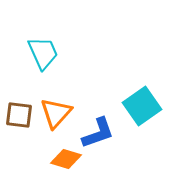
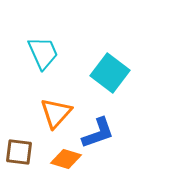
cyan square: moved 32 px left, 33 px up; rotated 18 degrees counterclockwise
brown square: moved 37 px down
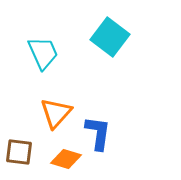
cyan square: moved 36 px up
blue L-shape: rotated 63 degrees counterclockwise
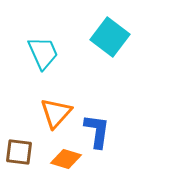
blue L-shape: moved 1 px left, 2 px up
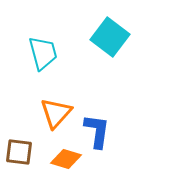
cyan trapezoid: rotated 9 degrees clockwise
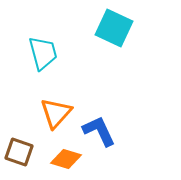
cyan square: moved 4 px right, 9 px up; rotated 12 degrees counterclockwise
blue L-shape: moved 2 px right; rotated 33 degrees counterclockwise
brown square: rotated 12 degrees clockwise
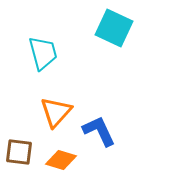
orange triangle: moved 1 px up
brown square: rotated 12 degrees counterclockwise
orange diamond: moved 5 px left, 1 px down
